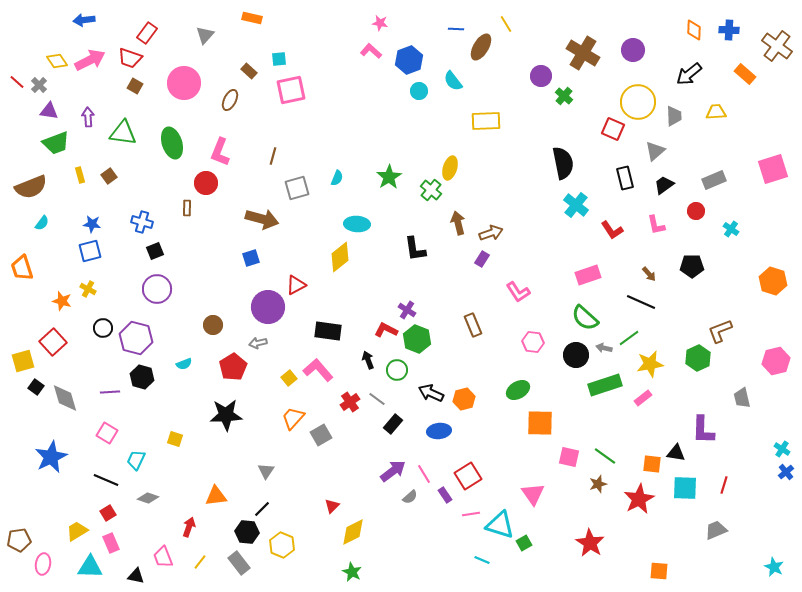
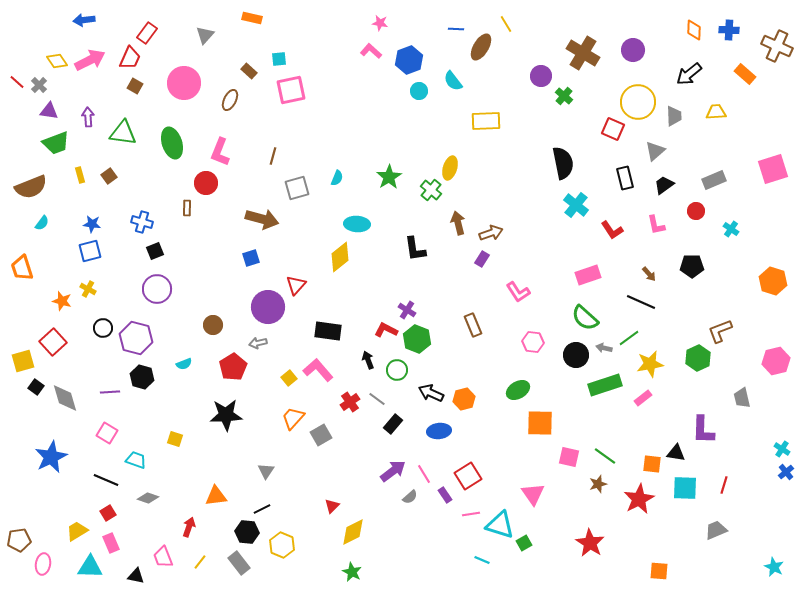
brown cross at (777, 46): rotated 12 degrees counterclockwise
red trapezoid at (130, 58): rotated 85 degrees counterclockwise
red triangle at (296, 285): rotated 20 degrees counterclockwise
cyan trapezoid at (136, 460): rotated 85 degrees clockwise
black line at (262, 509): rotated 18 degrees clockwise
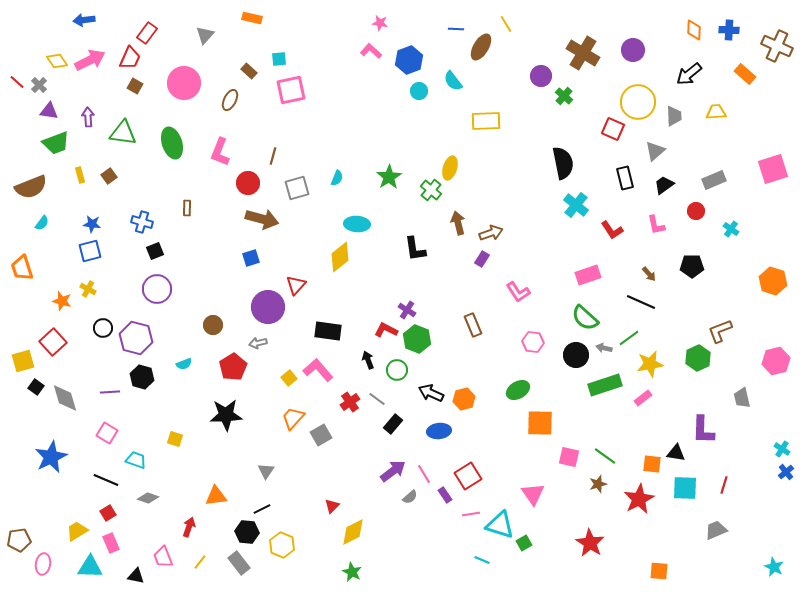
red circle at (206, 183): moved 42 px right
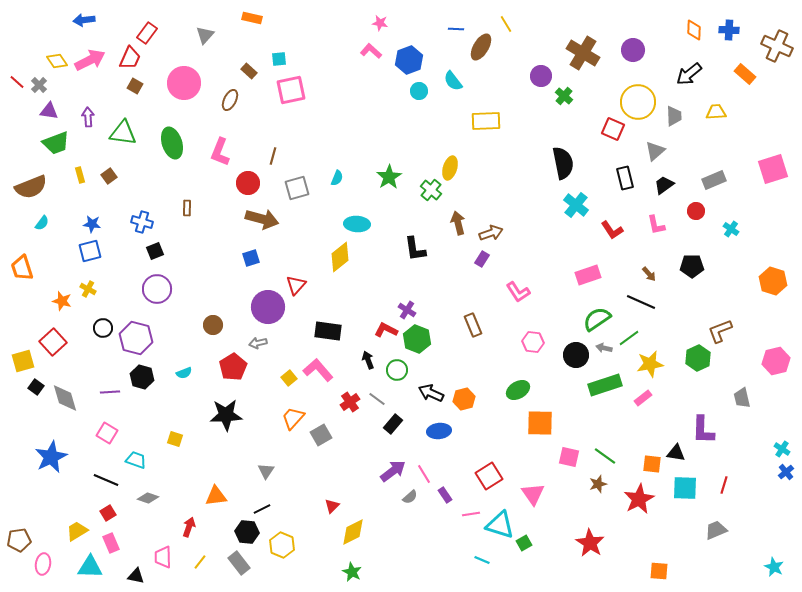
green semicircle at (585, 318): moved 12 px right, 1 px down; rotated 104 degrees clockwise
cyan semicircle at (184, 364): moved 9 px down
red square at (468, 476): moved 21 px right
pink trapezoid at (163, 557): rotated 20 degrees clockwise
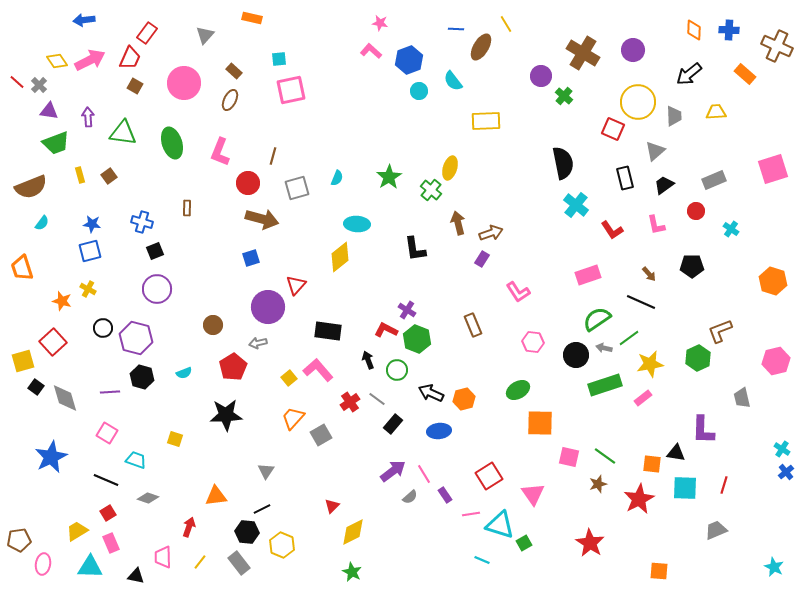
brown rectangle at (249, 71): moved 15 px left
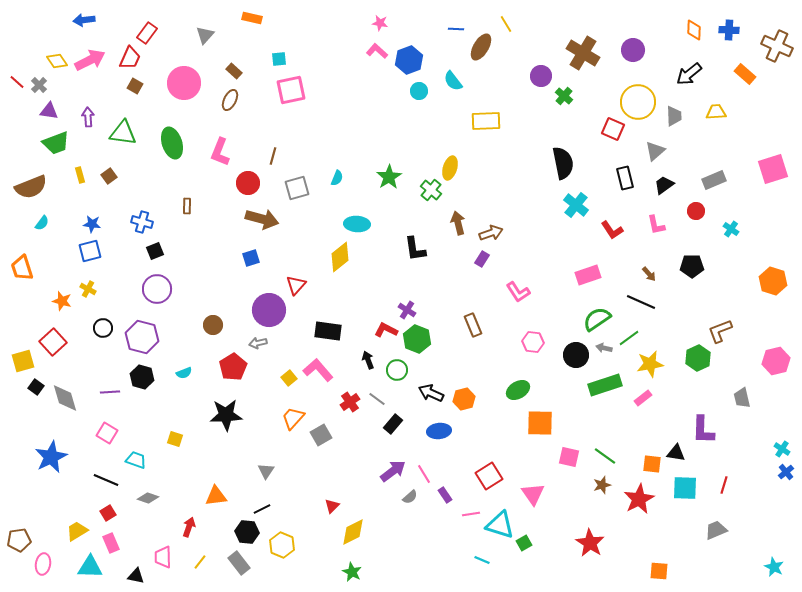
pink L-shape at (371, 51): moved 6 px right
brown rectangle at (187, 208): moved 2 px up
purple circle at (268, 307): moved 1 px right, 3 px down
purple hexagon at (136, 338): moved 6 px right, 1 px up
brown star at (598, 484): moved 4 px right, 1 px down
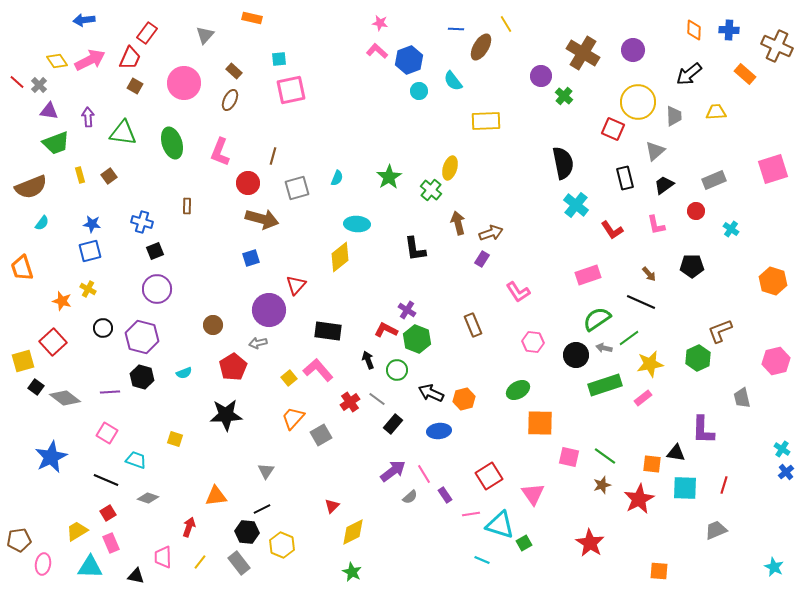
gray diamond at (65, 398): rotated 36 degrees counterclockwise
